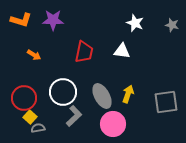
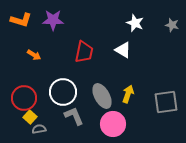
white triangle: moved 1 px right, 1 px up; rotated 24 degrees clockwise
gray L-shape: rotated 70 degrees counterclockwise
gray semicircle: moved 1 px right, 1 px down
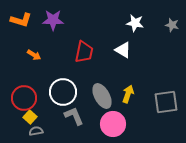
white star: rotated 12 degrees counterclockwise
gray semicircle: moved 3 px left, 2 px down
